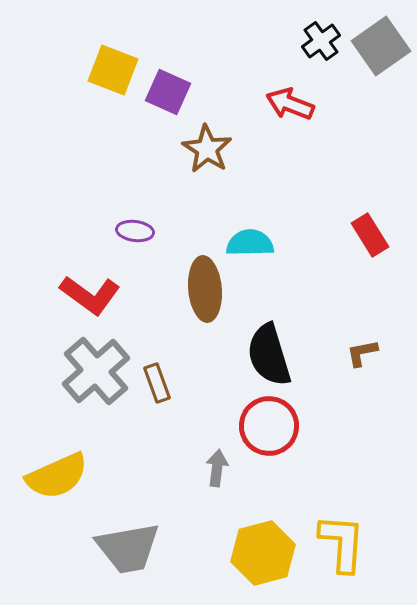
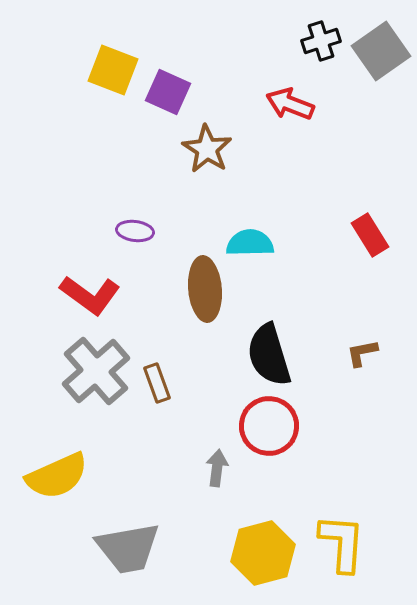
black cross: rotated 18 degrees clockwise
gray square: moved 5 px down
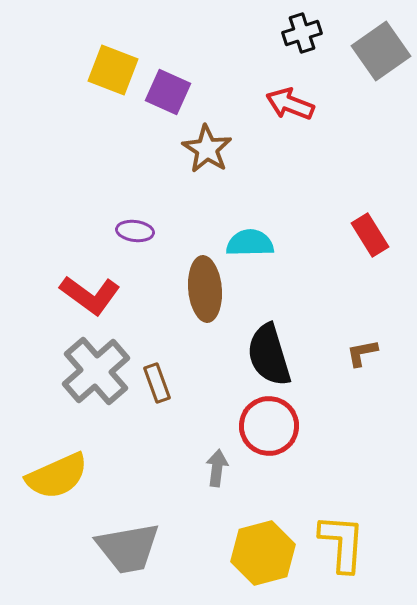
black cross: moved 19 px left, 8 px up
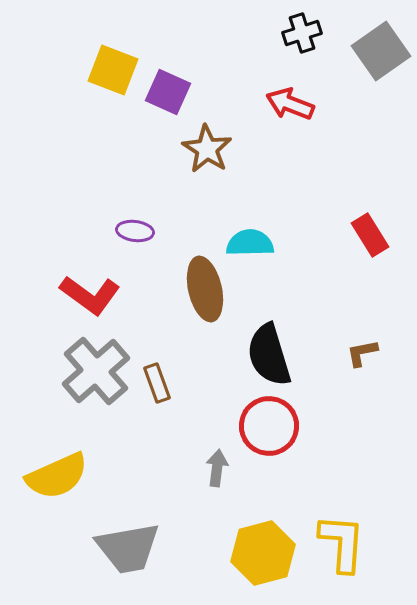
brown ellipse: rotated 8 degrees counterclockwise
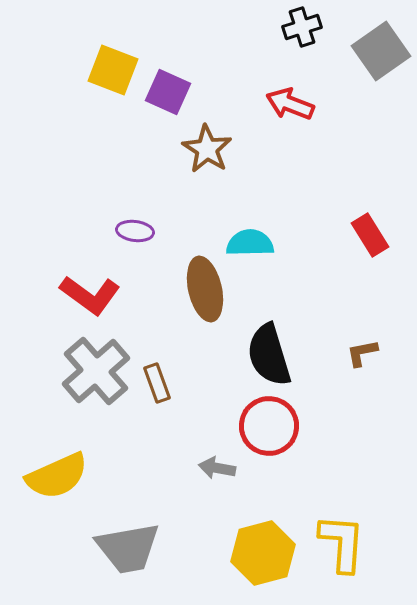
black cross: moved 6 px up
gray arrow: rotated 87 degrees counterclockwise
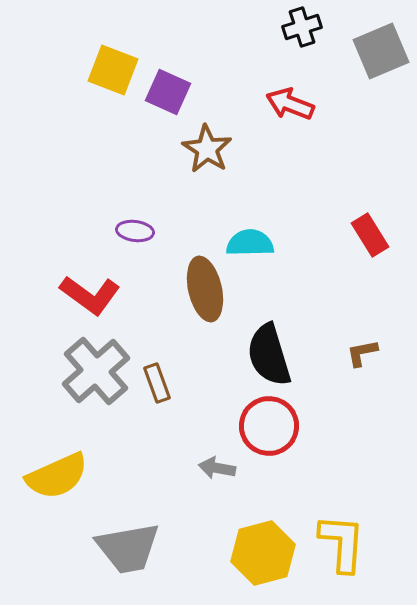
gray square: rotated 12 degrees clockwise
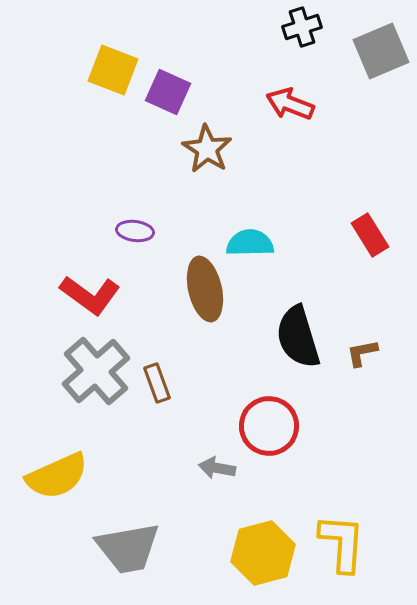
black semicircle: moved 29 px right, 18 px up
